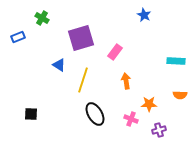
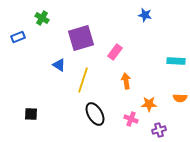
blue star: moved 1 px right; rotated 16 degrees counterclockwise
orange semicircle: moved 3 px down
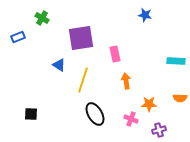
purple square: rotated 8 degrees clockwise
pink rectangle: moved 2 px down; rotated 49 degrees counterclockwise
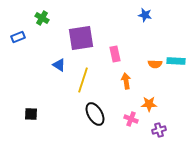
orange semicircle: moved 25 px left, 34 px up
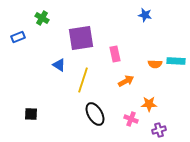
orange arrow: rotated 70 degrees clockwise
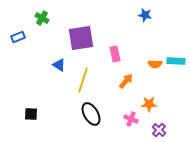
orange arrow: rotated 21 degrees counterclockwise
black ellipse: moved 4 px left
purple cross: rotated 32 degrees counterclockwise
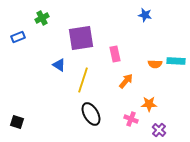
green cross: rotated 32 degrees clockwise
black square: moved 14 px left, 8 px down; rotated 16 degrees clockwise
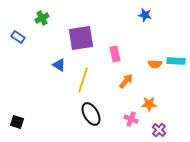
blue rectangle: rotated 56 degrees clockwise
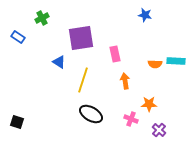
blue triangle: moved 3 px up
orange arrow: moved 1 px left; rotated 49 degrees counterclockwise
black ellipse: rotated 30 degrees counterclockwise
